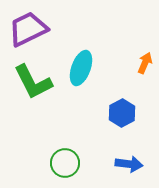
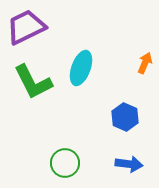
purple trapezoid: moved 2 px left, 2 px up
blue hexagon: moved 3 px right, 4 px down; rotated 8 degrees counterclockwise
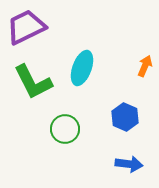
orange arrow: moved 3 px down
cyan ellipse: moved 1 px right
green circle: moved 34 px up
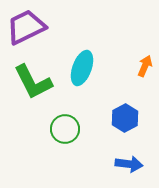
blue hexagon: moved 1 px down; rotated 8 degrees clockwise
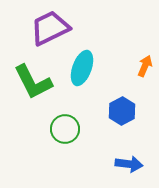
purple trapezoid: moved 24 px right, 1 px down
blue hexagon: moved 3 px left, 7 px up
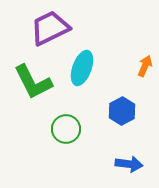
green circle: moved 1 px right
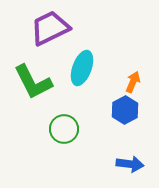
orange arrow: moved 12 px left, 16 px down
blue hexagon: moved 3 px right, 1 px up
green circle: moved 2 px left
blue arrow: moved 1 px right
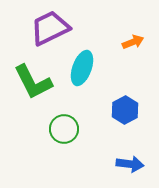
orange arrow: moved 40 px up; rotated 45 degrees clockwise
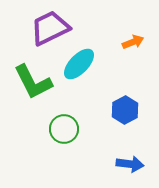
cyan ellipse: moved 3 px left, 4 px up; rotated 24 degrees clockwise
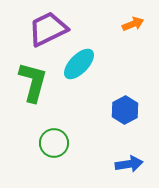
purple trapezoid: moved 2 px left, 1 px down
orange arrow: moved 18 px up
green L-shape: rotated 138 degrees counterclockwise
green circle: moved 10 px left, 14 px down
blue arrow: moved 1 px left; rotated 16 degrees counterclockwise
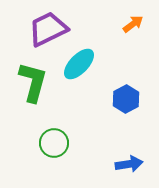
orange arrow: rotated 15 degrees counterclockwise
blue hexagon: moved 1 px right, 11 px up
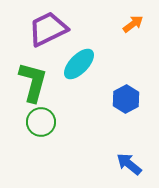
green circle: moved 13 px left, 21 px up
blue arrow: rotated 132 degrees counterclockwise
